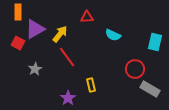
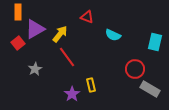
red triangle: rotated 24 degrees clockwise
red square: rotated 24 degrees clockwise
purple star: moved 4 px right, 4 px up
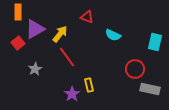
yellow rectangle: moved 2 px left
gray rectangle: rotated 18 degrees counterclockwise
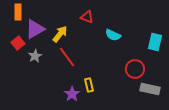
gray star: moved 13 px up
